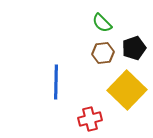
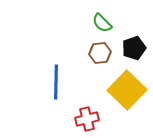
brown hexagon: moved 3 px left
red cross: moved 3 px left
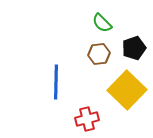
brown hexagon: moved 1 px left, 1 px down
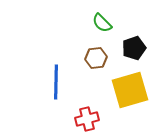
brown hexagon: moved 3 px left, 4 px down
yellow square: moved 3 px right; rotated 30 degrees clockwise
